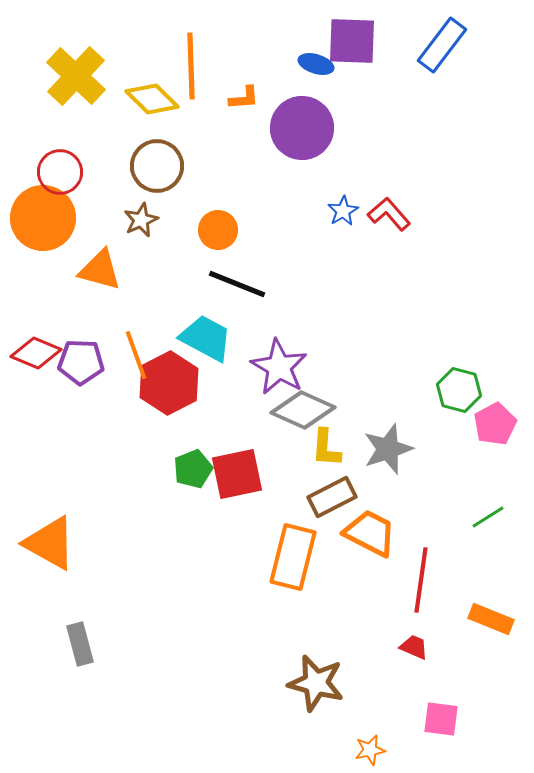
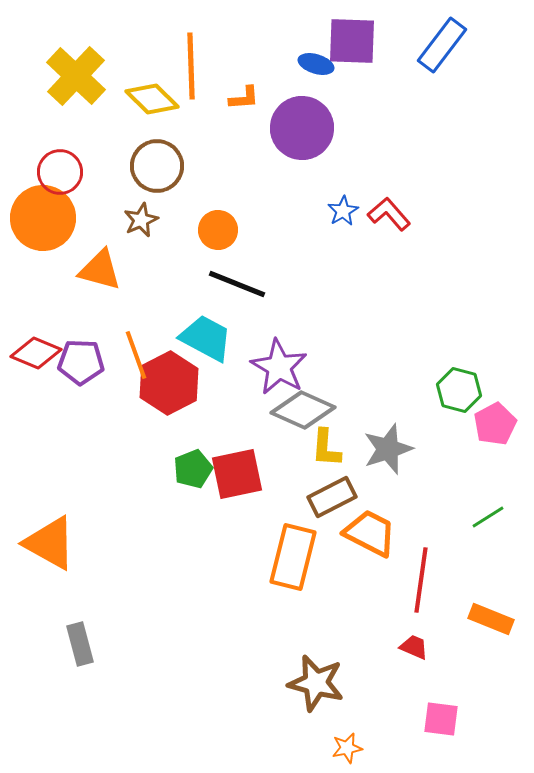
orange star at (370, 750): moved 23 px left, 2 px up
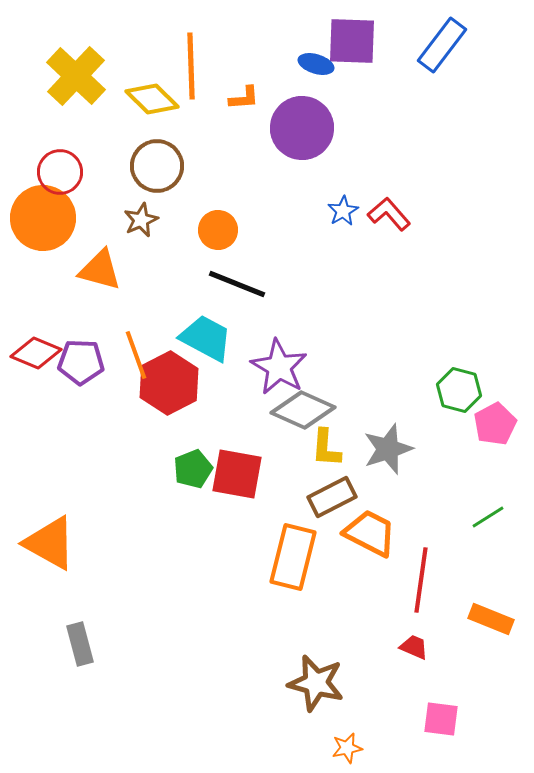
red square at (237, 474): rotated 22 degrees clockwise
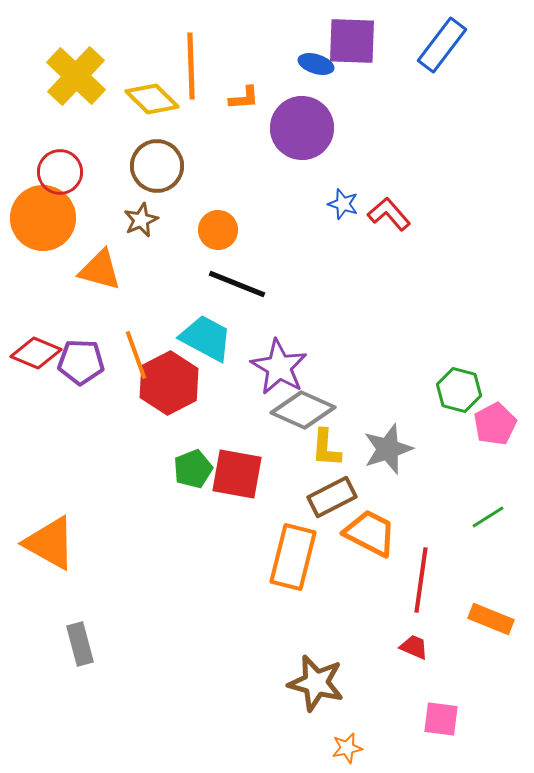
blue star at (343, 211): moved 7 px up; rotated 24 degrees counterclockwise
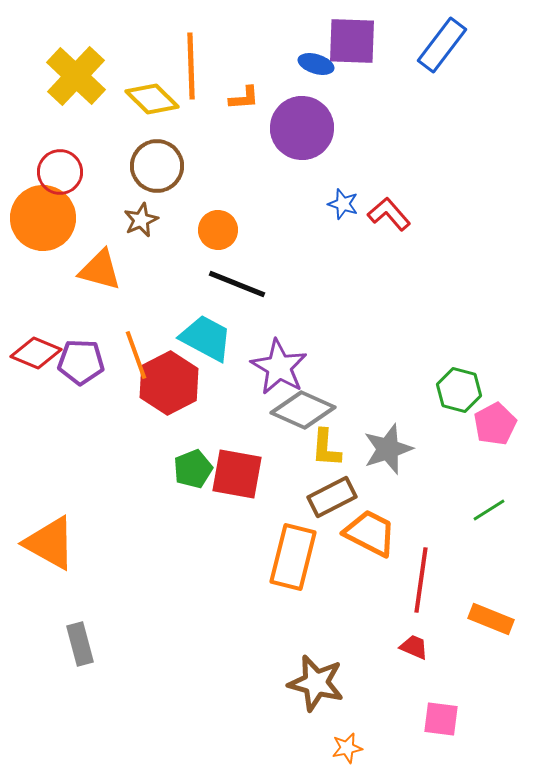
green line at (488, 517): moved 1 px right, 7 px up
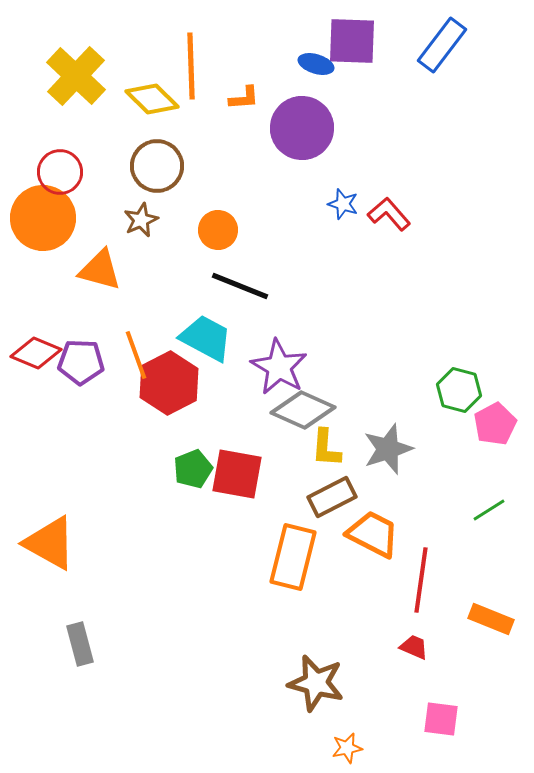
black line at (237, 284): moved 3 px right, 2 px down
orange trapezoid at (370, 533): moved 3 px right, 1 px down
